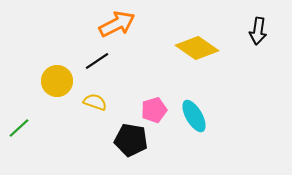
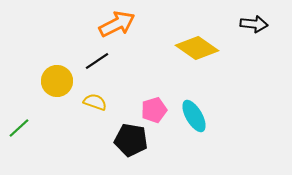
black arrow: moved 4 px left, 7 px up; rotated 92 degrees counterclockwise
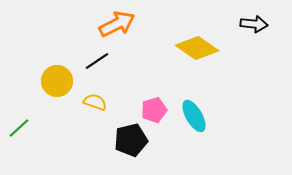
black pentagon: rotated 24 degrees counterclockwise
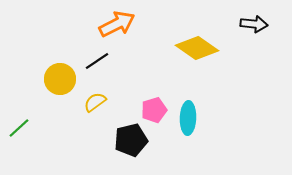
yellow circle: moved 3 px right, 2 px up
yellow semicircle: rotated 55 degrees counterclockwise
cyan ellipse: moved 6 px left, 2 px down; rotated 32 degrees clockwise
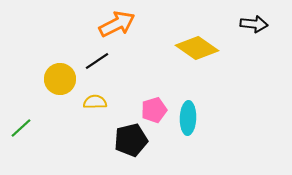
yellow semicircle: rotated 35 degrees clockwise
green line: moved 2 px right
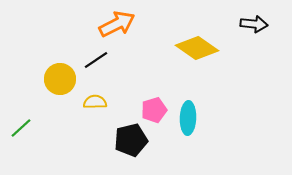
black line: moved 1 px left, 1 px up
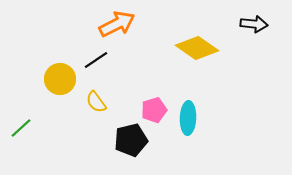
yellow semicircle: moved 1 px right; rotated 125 degrees counterclockwise
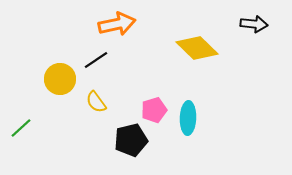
orange arrow: rotated 15 degrees clockwise
yellow diamond: rotated 9 degrees clockwise
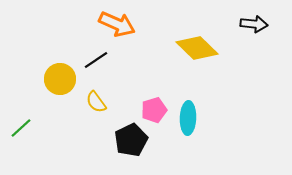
orange arrow: rotated 36 degrees clockwise
black pentagon: rotated 12 degrees counterclockwise
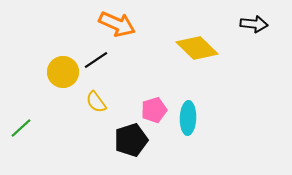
yellow circle: moved 3 px right, 7 px up
black pentagon: rotated 8 degrees clockwise
